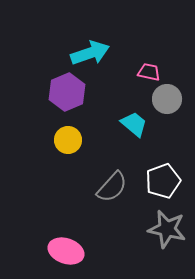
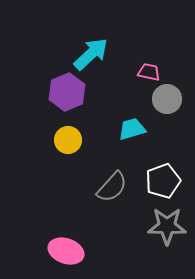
cyan arrow: moved 1 px right, 1 px down; rotated 24 degrees counterclockwise
cyan trapezoid: moved 2 px left, 5 px down; rotated 56 degrees counterclockwise
gray star: moved 3 px up; rotated 12 degrees counterclockwise
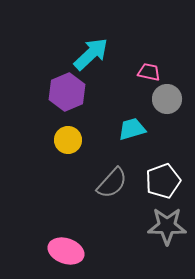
gray semicircle: moved 4 px up
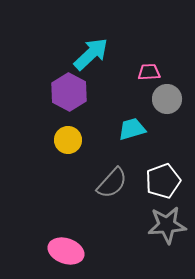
pink trapezoid: rotated 15 degrees counterclockwise
purple hexagon: moved 2 px right; rotated 9 degrees counterclockwise
gray star: moved 1 px up; rotated 6 degrees counterclockwise
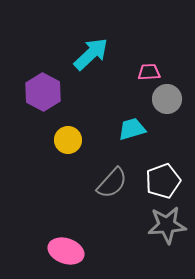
purple hexagon: moved 26 px left
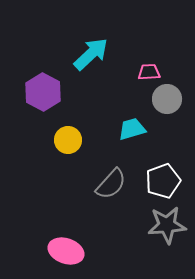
gray semicircle: moved 1 px left, 1 px down
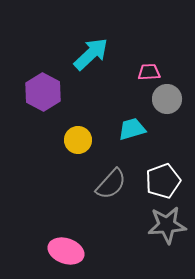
yellow circle: moved 10 px right
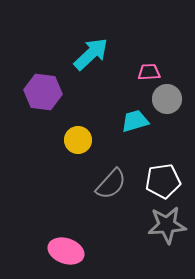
purple hexagon: rotated 21 degrees counterclockwise
cyan trapezoid: moved 3 px right, 8 px up
white pentagon: rotated 12 degrees clockwise
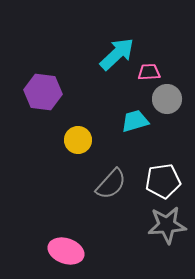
cyan arrow: moved 26 px right
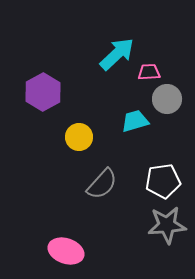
purple hexagon: rotated 24 degrees clockwise
yellow circle: moved 1 px right, 3 px up
gray semicircle: moved 9 px left
